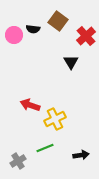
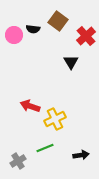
red arrow: moved 1 px down
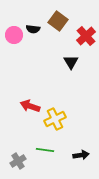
green line: moved 2 px down; rotated 30 degrees clockwise
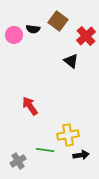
black triangle: moved 1 px up; rotated 21 degrees counterclockwise
red arrow: rotated 36 degrees clockwise
yellow cross: moved 13 px right, 16 px down; rotated 15 degrees clockwise
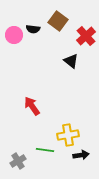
red arrow: moved 2 px right
